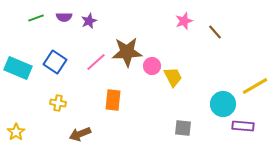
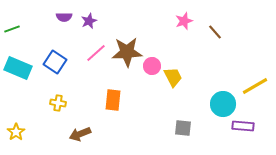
green line: moved 24 px left, 11 px down
pink line: moved 9 px up
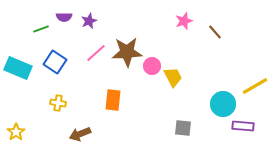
green line: moved 29 px right
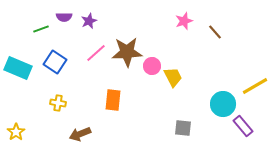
purple rectangle: rotated 45 degrees clockwise
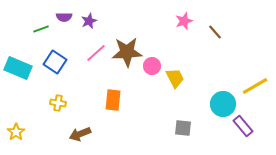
yellow trapezoid: moved 2 px right, 1 px down
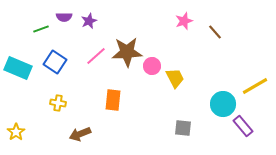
pink line: moved 3 px down
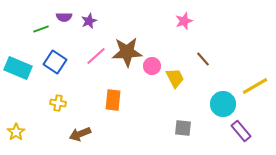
brown line: moved 12 px left, 27 px down
purple rectangle: moved 2 px left, 5 px down
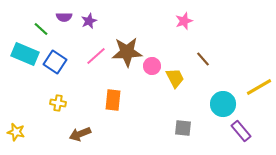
green line: rotated 63 degrees clockwise
cyan rectangle: moved 7 px right, 14 px up
yellow line: moved 4 px right, 1 px down
yellow star: rotated 24 degrees counterclockwise
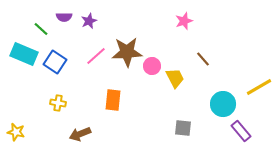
cyan rectangle: moved 1 px left
